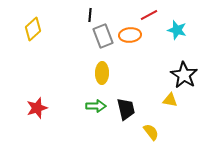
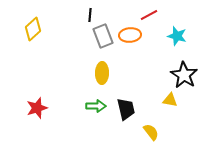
cyan star: moved 6 px down
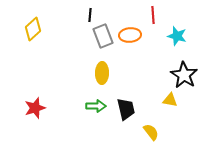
red line: moved 4 px right; rotated 66 degrees counterclockwise
red star: moved 2 px left
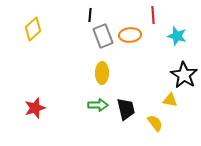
green arrow: moved 2 px right, 1 px up
yellow semicircle: moved 4 px right, 9 px up
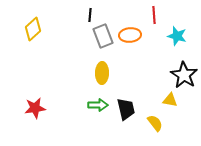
red line: moved 1 px right
red star: rotated 10 degrees clockwise
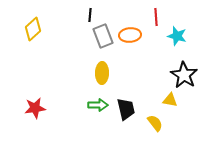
red line: moved 2 px right, 2 px down
